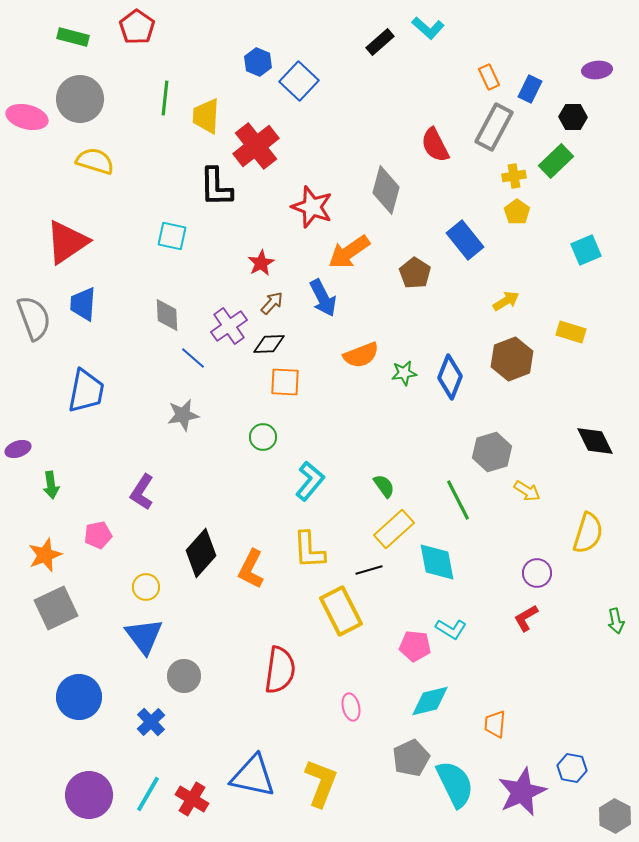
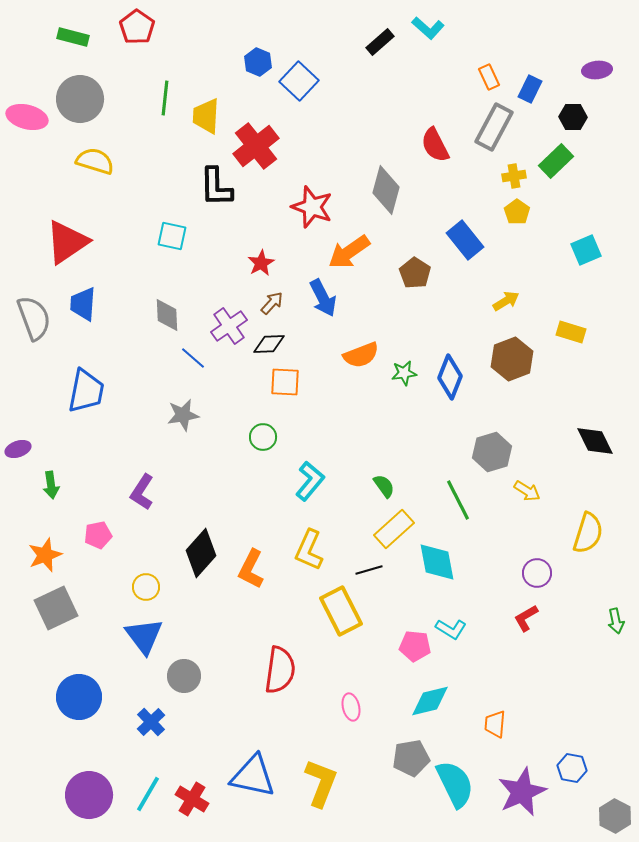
yellow L-shape at (309, 550): rotated 27 degrees clockwise
gray pentagon at (411, 758): rotated 15 degrees clockwise
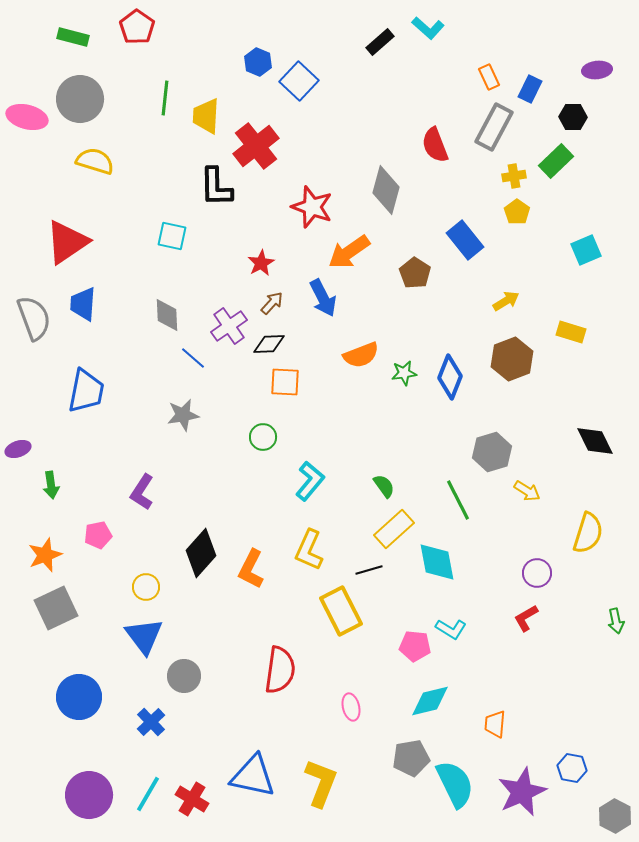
red semicircle at (435, 145): rotated 6 degrees clockwise
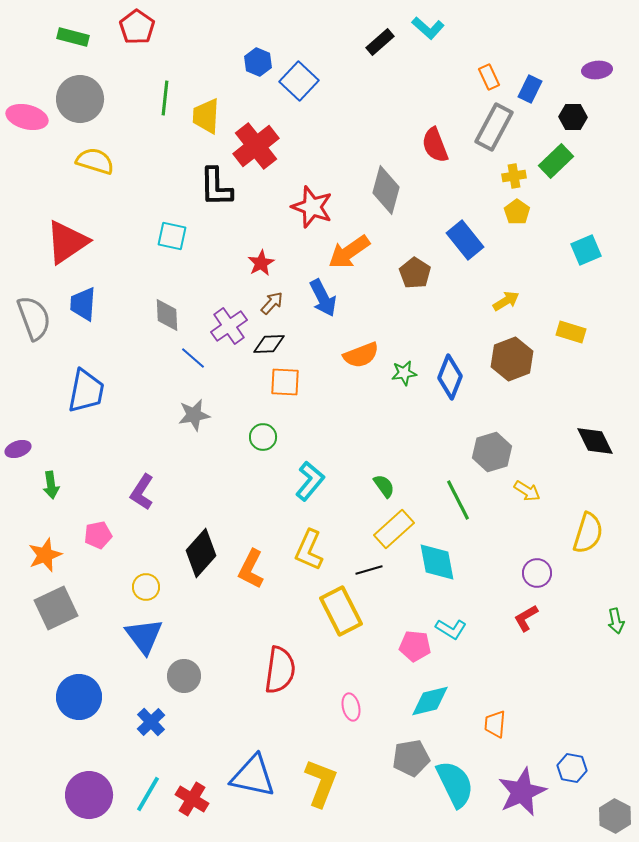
gray star at (183, 415): moved 11 px right
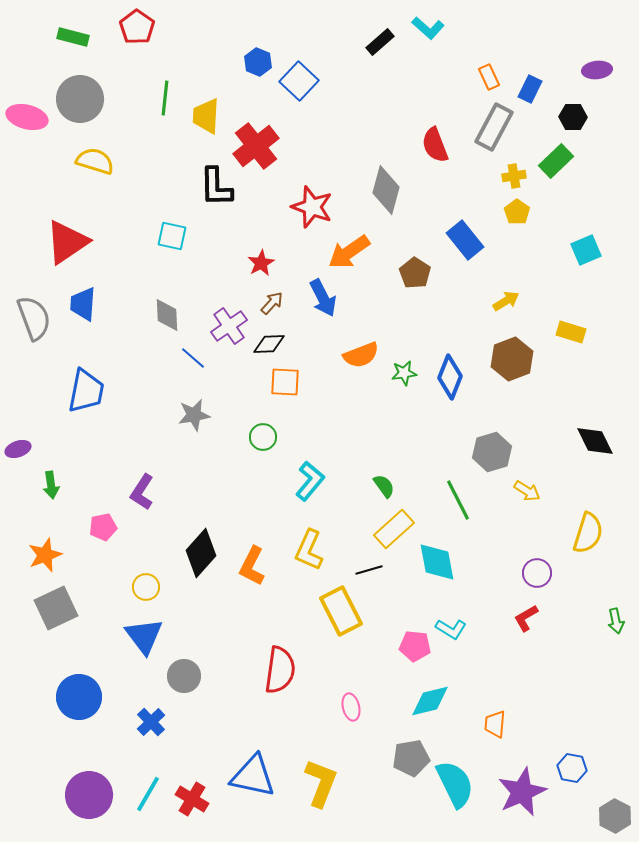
pink pentagon at (98, 535): moved 5 px right, 8 px up
orange L-shape at (251, 569): moved 1 px right, 3 px up
